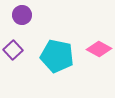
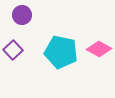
cyan pentagon: moved 4 px right, 4 px up
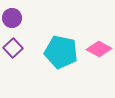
purple circle: moved 10 px left, 3 px down
purple square: moved 2 px up
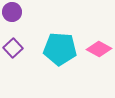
purple circle: moved 6 px up
cyan pentagon: moved 1 px left, 3 px up; rotated 8 degrees counterclockwise
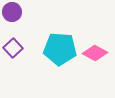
pink diamond: moved 4 px left, 4 px down
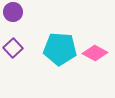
purple circle: moved 1 px right
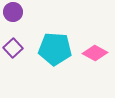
cyan pentagon: moved 5 px left
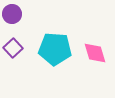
purple circle: moved 1 px left, 2 px down
pink diamond: rotated 45 degrees clockwise
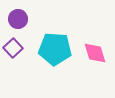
purple circle: moved 6 px right, 5 px down
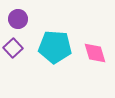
cyan pentagon: moved 2 px up
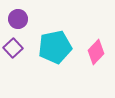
cyan pentagon: rotated 16 degrees counterclockwise
pink diamond: moved 1 px right, 1 px up; rotated 60 degrees clockwise
